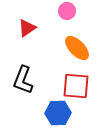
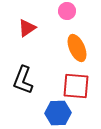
orange ellipse: rotated 20 degrees clockwise
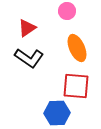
black L-shape: moved 6 px right, 22 px up; rotated 76 degrees counterclockwise
blue hexagon: moved 1 px left
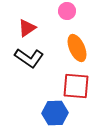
blue hexagon: moved 2 px left
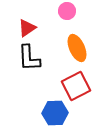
black L-shape: rotated 52 degrees clockwise
red square: rotated 32 degrees counterclockwise
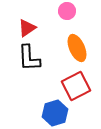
blue hexagon: rotated 15 degrees counterclockwise
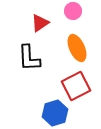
pink circle: moved 6 px right
red triangle: moved 13 px right, 5 px up
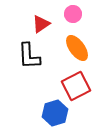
pink circle: moved 3 px down
red triangle: moved 1 px right, 1 px down
orange ellipse: rotated 12 degrees counterclockwise
black L-shape: moved 2 px up
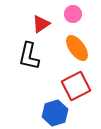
black L-shape: rotated 16 degrees clockwise
